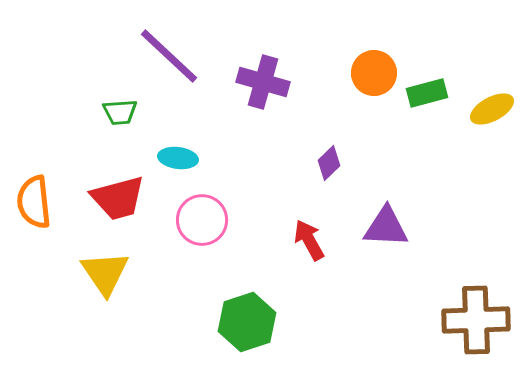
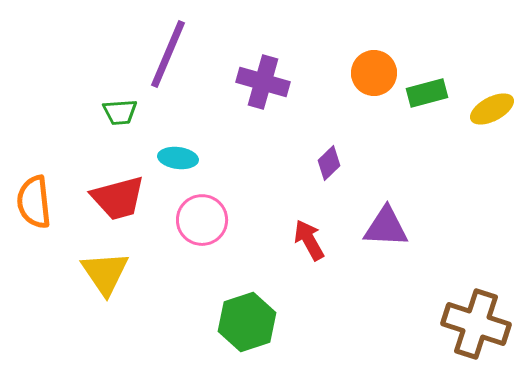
purple line: moved 1 px left, 2 px up; rotated 70 degrees clockwise
brown cross: moved 4 px down; rotated 20 degrees clockwise
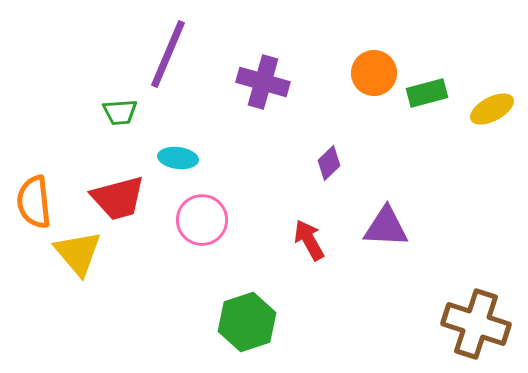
yellow triangle: moved 27 px left, 20 px up; rotated 6 degrees counterclockwise
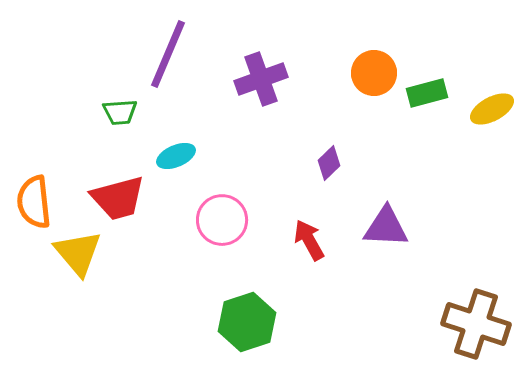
purple cross: moved 2 px left, 3 px up; rotated 36 degrees counterclockwise
cyan ellipse: moved 2 px left, 2 px up; rotated 30 degrees counterclockwise
pink circle: moved 20 px right
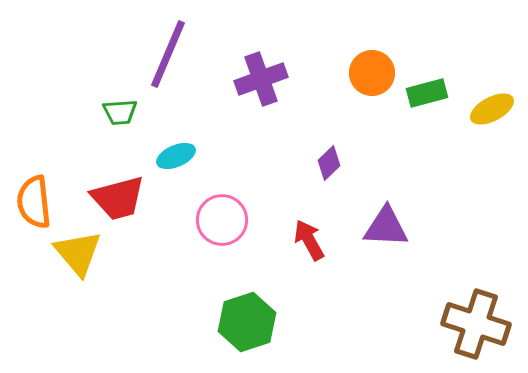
orange circle: moved 2 px left
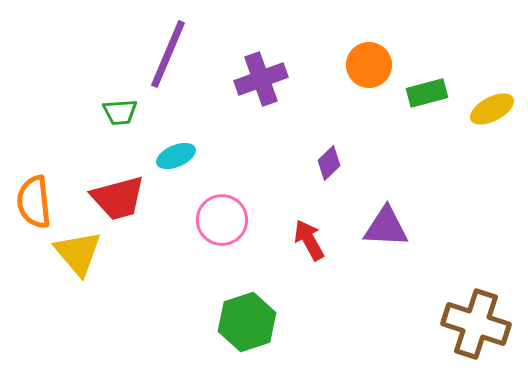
orange circle: moved 3 px left, 8 px up
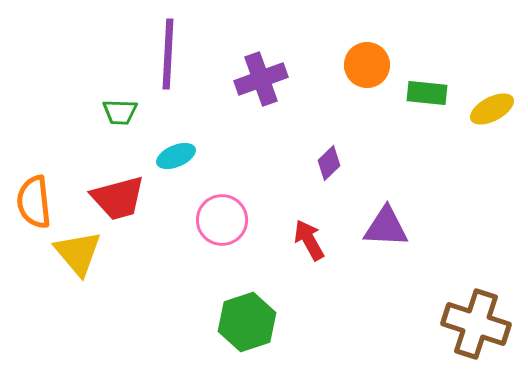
purple line: rotated 20 degrees counterclockwise
orange circle: moved 2 px left
green rectangle: rotated 21 degrees clockwise
green trapezoid: rotated 6 degrees clockwise
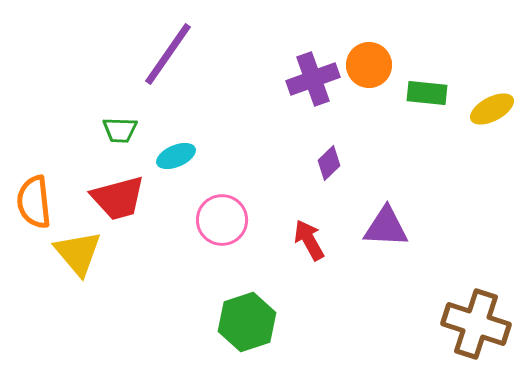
purple line: rotated 32 degrees clockwise
orange circle: moved 2 px right
purple cross: moved 52 px right
green trapezoid: moved 18 px down
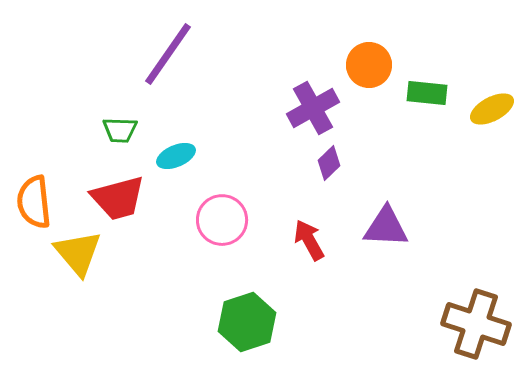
purple cross: moved 29 px down; rotated 9 degrees counterclockwise
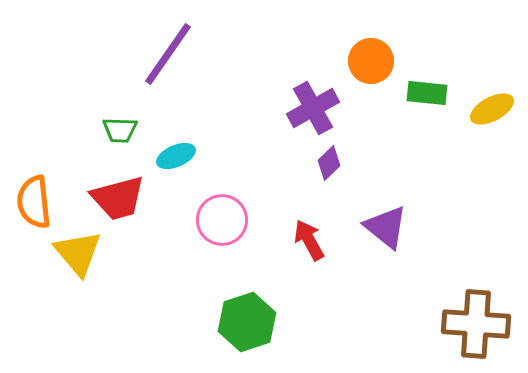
orange circle: moved 2 px right, 4 px up
purple triangle: rotated 36 degrees clockwise
brown cross: rotated 14 degrees counterclockwise
